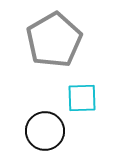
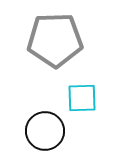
gray pentagon: moved 1 px right; rotated 28 degrees clockwise
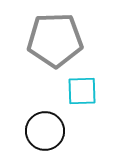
cyan square: moved 7 px up
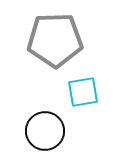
cyan square: moved 1 px right, 1 px down; rotated 8 degrees counterclockwise
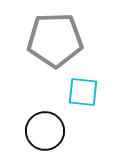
cyan square: rotated 16 degrees clockwise
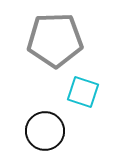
cyan square: rotated 12 degrees clockwise
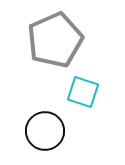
gray pentagon: rotated 22 degrees counterclockwise
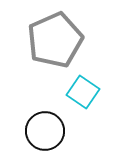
cyan square: rotated 16 degrees clockwise
